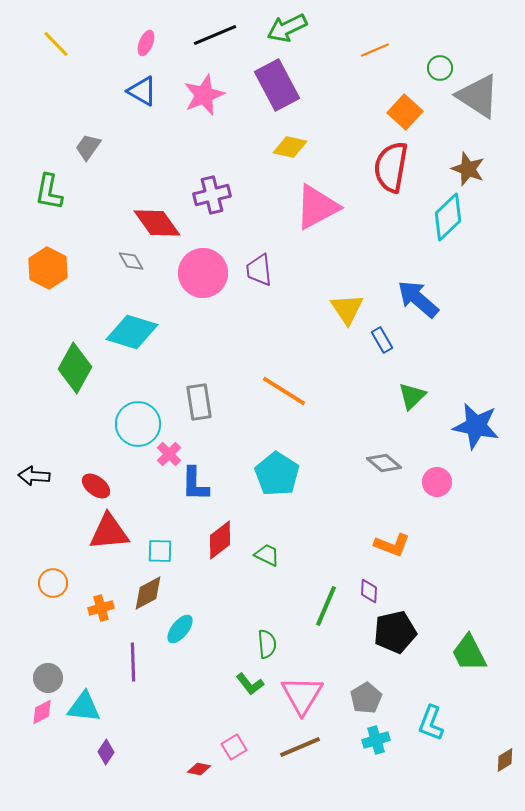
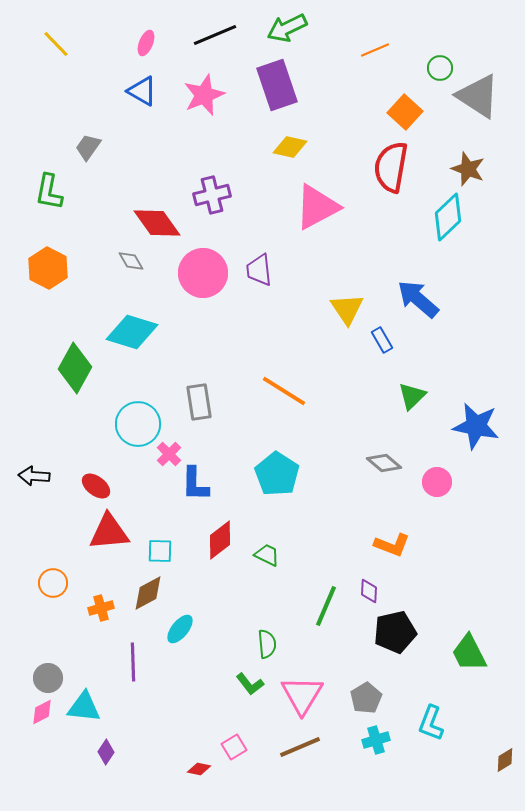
purple rectangle at (277, 85): rotated 9 degrees clockwise
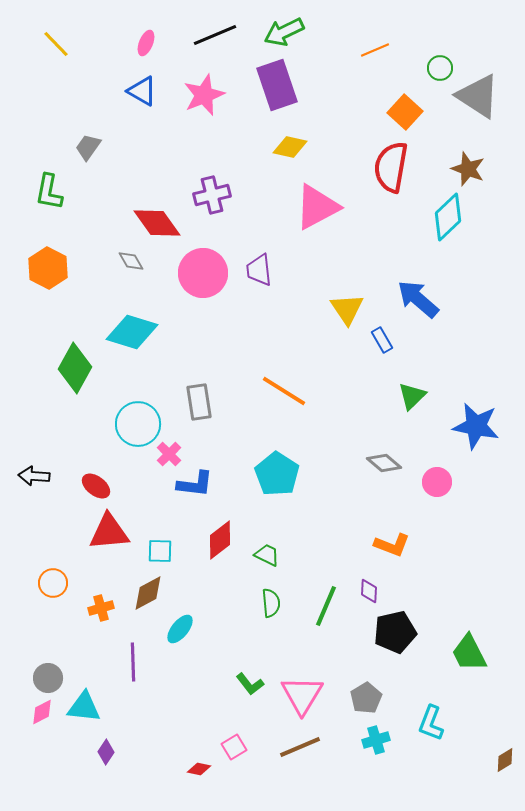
green arrow at (287, 28): moved 3 px left, 4 px down
blue L-shape at (195, 484): rotated 84 degrees counterclockwise
green semicircle at (267, 644): moved 4 px right, 41 px up
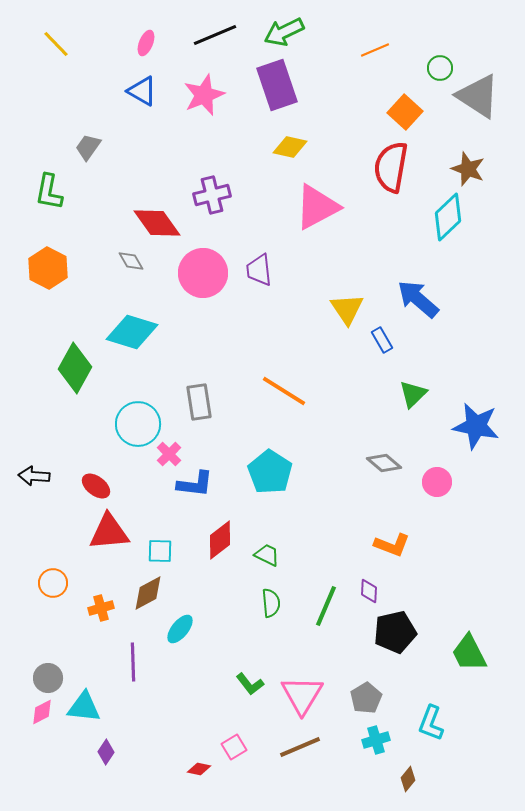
green triangle at (412, 396): moved 1 px right, 2 px up
cyan pentagon at (277, 474): moved 7 px left, 2 px up
brown diamond at (505, 760): moved 97 px left, 19 px down; rotated 20 degrees counterclockwise
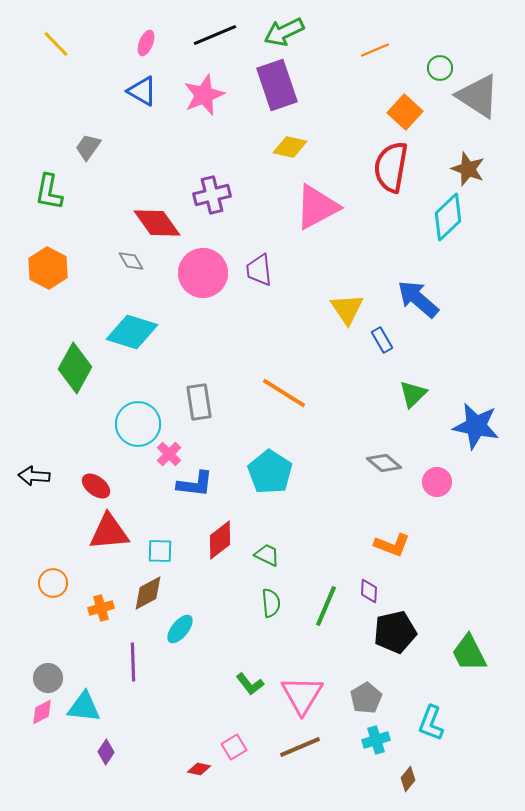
orange line at (284, 391): moved 2 px down
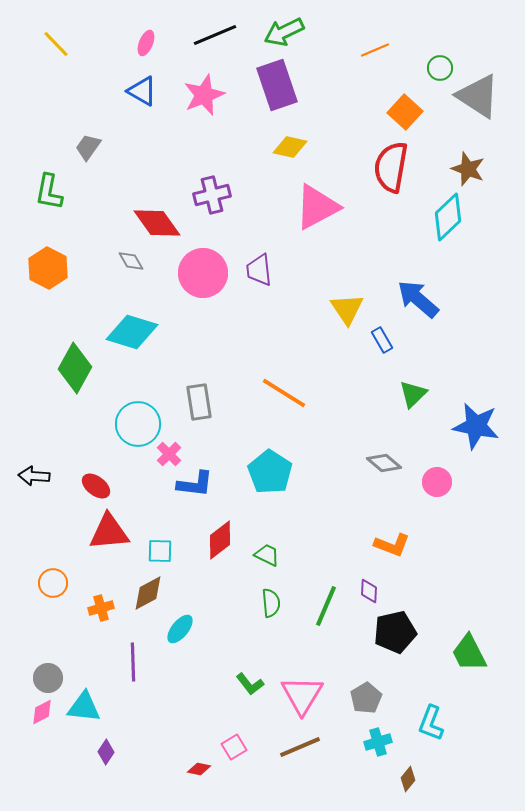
cyan cross at (376, 740): moved 2 px right, 2 px down
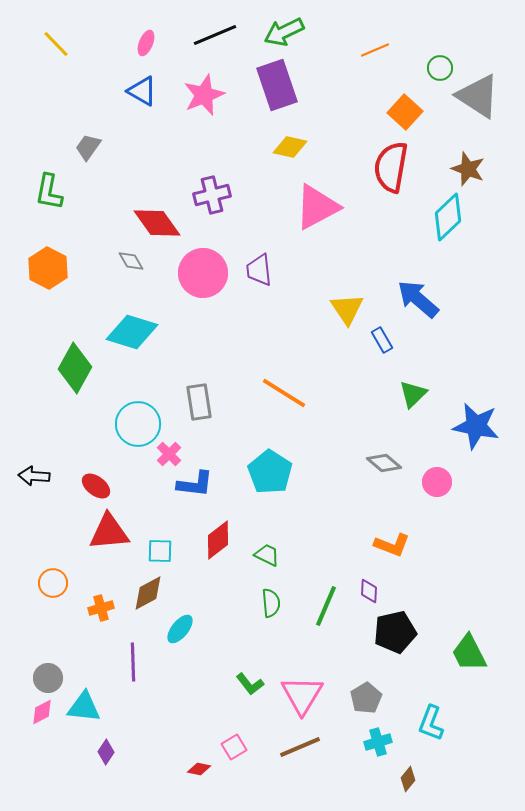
red diamond at (220, 540): moved 2 px left
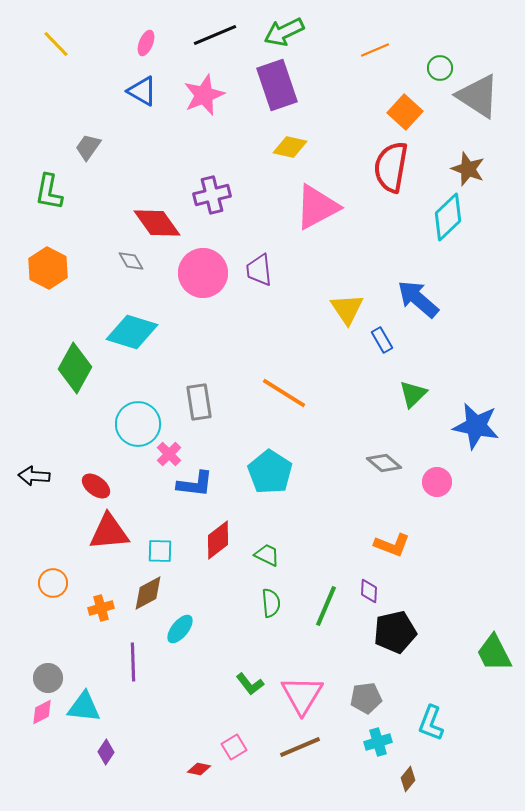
green trapezoid at (469, 653): moved 25 px right
gray pentagon at (366, 698): rotated 24 degrees clockwise
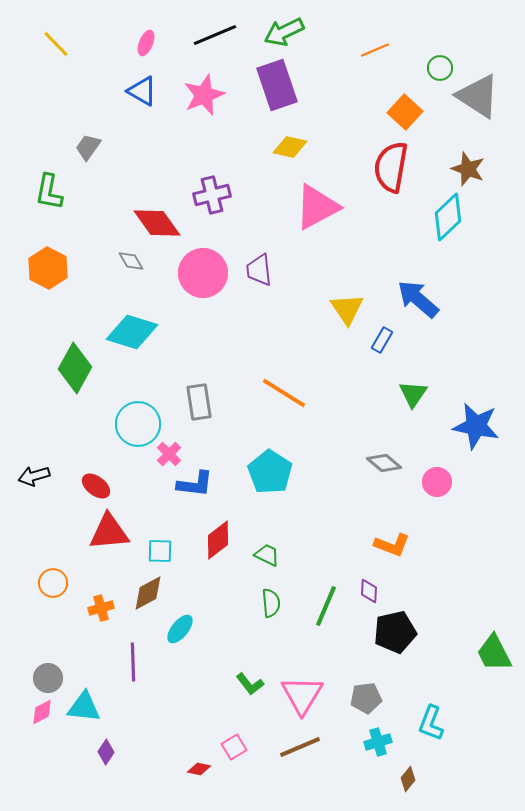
blue rectangle at (382, 340): rotated 60 degrees clockwise
green triangle at (413, 394): rotated 12 degrees counterclockwise
black arrow at (34, 476): rotated 20 degrees counterclockwise
